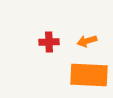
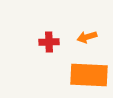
orange arrow: moved 4 px up
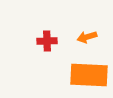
red cross: moved 2 px left, 1 px up
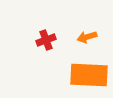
red cross: moved 1 px left, 1 px up; rotated 18 degrees counterclockwise
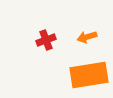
orange rectangle: rotated 12 degrees counterclockwise
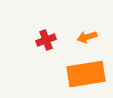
orange rectangle: moved 3 px left, 1 px up
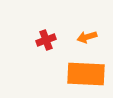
orange rectangle: rotated 12 degrees clockwise
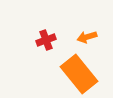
orange rectangle: moved 7 px left; rotated 48 degrees clockwise
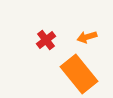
red cross: rotated 18 degrees counterclockwise
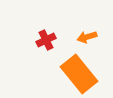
red cross: rotated 12 degrees clockwise
